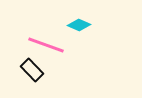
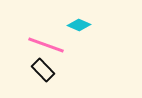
black rectangle: moved 11 px right
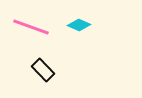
pink line: moved 15 px left, 18 px up
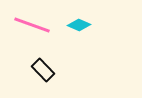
pink line: moved 1 px right, 2 px up
